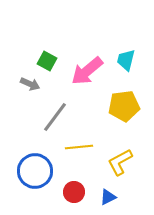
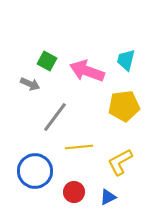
pink arrow: rotated 60 degrees clockwise
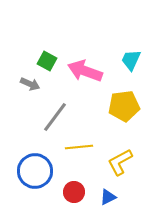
cyan trapezoid: moved 5 px right; rotated 10 degrees clockwise
pink arrow: moved 2 px left
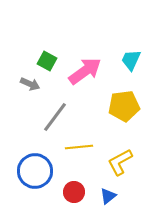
pink arrow: rotated 124 degrees clockwise
blue triangle: moved 1 px up; rotated 12 degrees counterclockwise
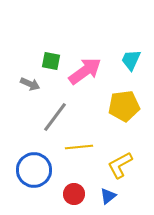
green square: moved 4 px right; rotated 18 degrees counterclockwise
yellow L-shape: moved 3 px down
blue circle: moved 1 px left, 1 px up
red circle: moved 2 px down
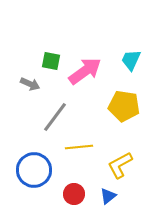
yellow pentagon: rotated 16 degrees clockwise
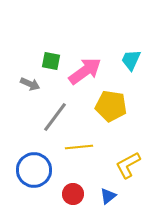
yellow pentagon: moved 13 px left
yellow L-shape: moved 8 px right
red circle: moved 1 px left
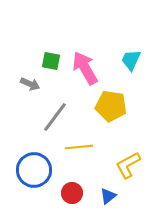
pink arrow: moved 3 px up; rotated 84 degrees counterclockwise
red circle: moved 1 px left, 1 px up
